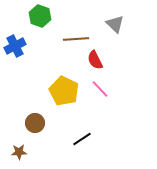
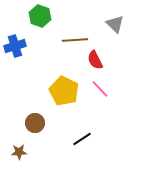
brown line: moved 1 px left, 1 px down
blue cross: rotated 10 degrees clockwise
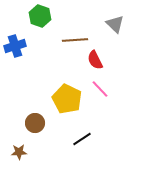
yellow pentagon: moved 3 px right, 8 px down
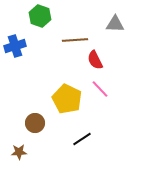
gray triangle: rotated 42 degrees counterclockwise
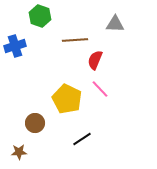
red semicircle: rotated 48 degrees clockwise
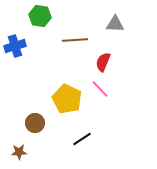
green hexagon: rotated 10 degrees counterclockwise
red semicircle: moved 8 px right, 2 px down
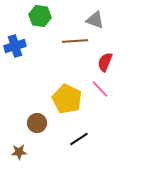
gray triangle: moved 20 px left, 4 px up; rotated 18 degrees clockwise
brown line: moved 1 px down
red semicircle: moved 2 px right
brown circle: moved 2 px right
black line: moved 3 px left
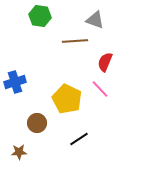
blue cross: moved 36 px down
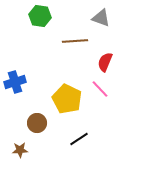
gray triangle: moved 6 px right, 2 px up
brown star: moved 1 px right, 2 px up
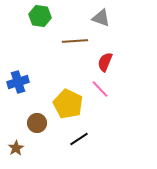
blue cross: moved 3 px right
yellow pentagon: moved 1 px right, 5 px down
brown star: moved 4 px left, 2 px up; rotated 28 degrees counterclockwise
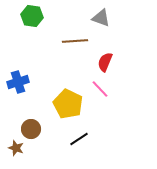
green hexagon: moved 8 px left
brown circle: moved 6 px left, 6 px down
brown star: rotated 21 degrees counterclockwise
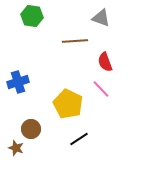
red semicircle: rotated 42 degrees counterclockwise
pink line: moved 1 px right
